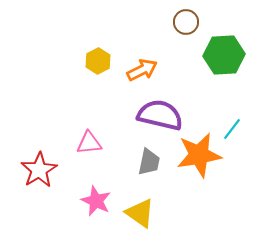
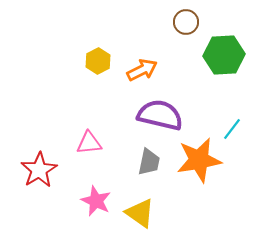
orange star: moved 5 px down
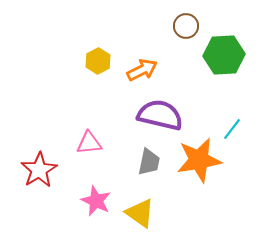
brown circle: moved 4 px down
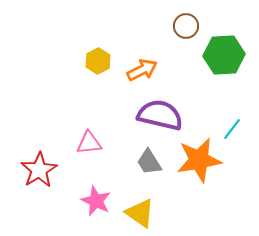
gray trapezoid: rotated 136 degrees clockwise
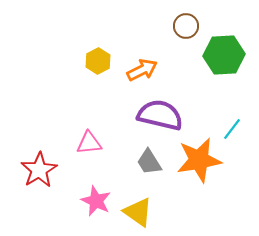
yellow triangle: moved 2 px left, 1 px up
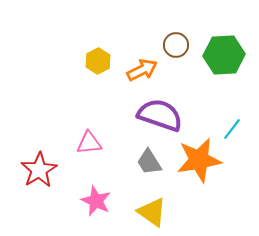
brown circle: moved 10 px left, 19 px down
purple semicircle: rotated 6 degrees clockwise
yellow triangle: moved 14 px right
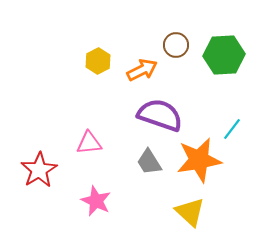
yellow triangle: moved 38 px right; rotated 8 degrees clockwise
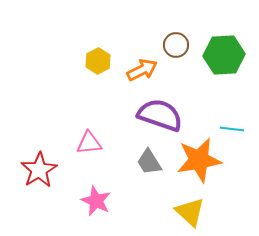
cyan line: rotated 60 degrees clockwise
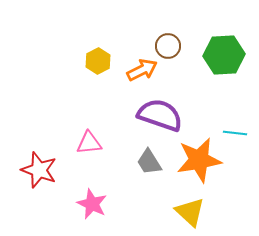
brown circle: moved 8 px left, 1 px down
cyan line: moved 3 px right, 4 px down
red star: rotated 21 degrees counterclockwise
pink star: moved 4 px left, 3 px down
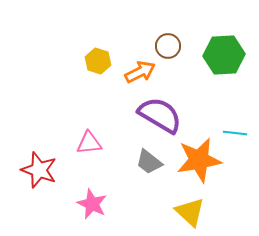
yellow hexagon: rotated 15 degrees counterclockwise
orange arrow: moved 2 px left, 2 px down
purple semicircle: rotated 12 degrees clockwise
gray trapezoid: rotated 20 degrees counterclockwise
